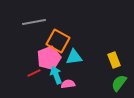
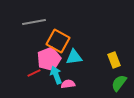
pink pentagon: moved 1 px down
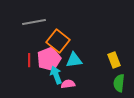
orange square: rotated 10 degrees clockwise
cyan triangle: moved 3 px down
red line: moved 5 px left, 13 px up; rotated 64 degrees counterclockwise
green semicircle: rotated 30 degrees counterclockwise
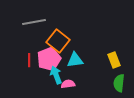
cyan triangle: moved 1 px right
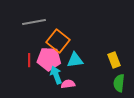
pink pentagon: rotated 25 degrees clockwise
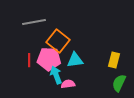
yellow rectangle: rotated 35 degrees clockwise
green semicircle: rotated 18 degrees clockwise
